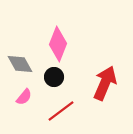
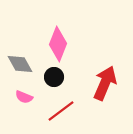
pink semicircle: rotated 72 degrees clockwise
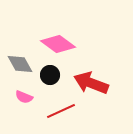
pink diamond: rotated 76 degrees counterclockwise
black circle: moved 4 px left, 2 px up
red arrow: moved 14 px left; rotated 92 degrees counterclockwise
red line: rotated 12 degrees clockwise
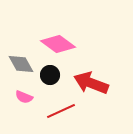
gray diamond: moved 1 px right
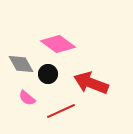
black circle: moved 2 px left, 1 px up
pink semicircle: moved 3 px right, 1 px down; rotated 18 degrees clockwise
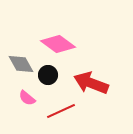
black circle: moved 1 px down
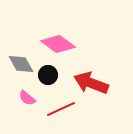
red line: moved 2 px up
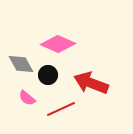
pink diamond: rotated 12 degrees counterclockwise
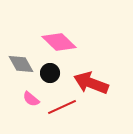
pink diamond: moved 1 px right, 2 px up; rotated 20 degrees clockwise
black circle: moved 2 px right, 2 px up
pink semicircle: moved 4 px right, 1 px down
red line: moved 1 px right, 2 px up
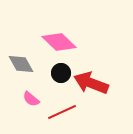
black circle: moved 11 px right
red line: moved 5 px down
